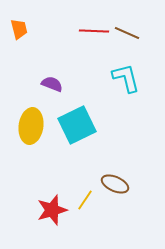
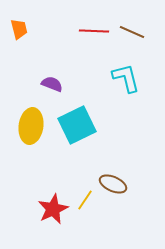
brown line: moved 5 px right, 1 px up
brown ellipse: moved 2 px left
red star: moved 1 px right, 1 px up; rotated 8 degrees counterclockwise
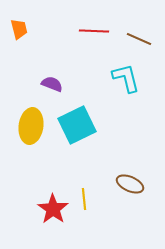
brown line: moved 7 px right, 7 px down
brown ellipse: moved 17 px right
yellow line: moved 1 px left, 1 px up; rotated 40 degrees counterclockwise
red star: rotated 12 degrees counterclockwise
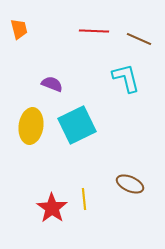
red star: moved 1 px left, 1 px up
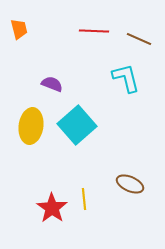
cyan square: rotated 15 degrees counterclockwise
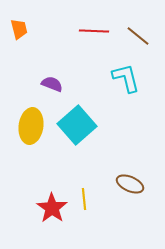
brown line: moved 1 px left, 3 px up; rotated 15 degrees clockwise
